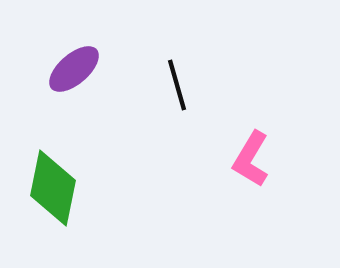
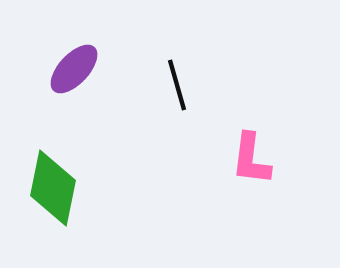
purple ellipse: rotated 6 degrees counterclockwise
pink L-shape: rotated 24 degrees counterclockwise
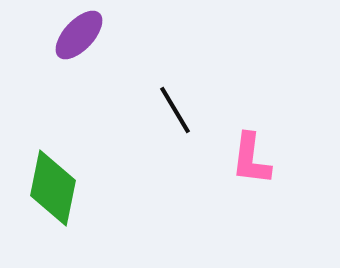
purple ellipse: moved 5 px right, 34 px up
black line: moved 2 px left, 25 px down; rotated 15 degrees counterclockwise
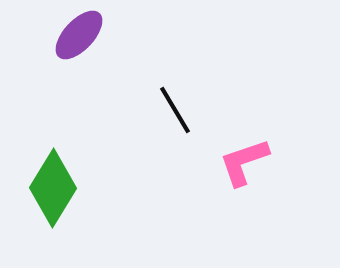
pink L-shape: moved 7 px left, 3 px down; rotated 64 degrees clockwise
green diamond: rotated 20 degrees clockwise
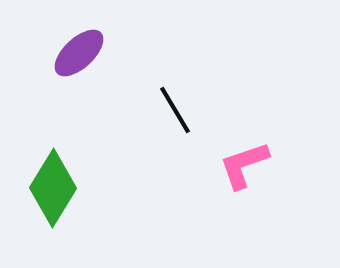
purple ellipse: moved 18 px down; rotated 4 degrees clockwise
pink L-shape: moved 3 px down
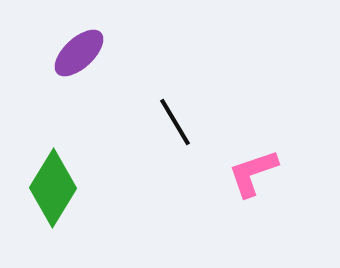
black line: moved 12 px down
pink L-shape: moved 9 px right, 8 px down
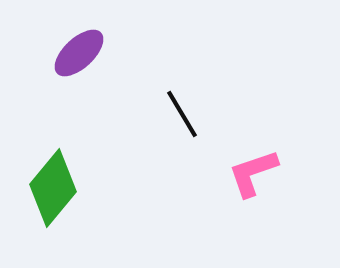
black line: moved 7 px right, 8 px up
green diamond: rotated 8 degrees clockwise
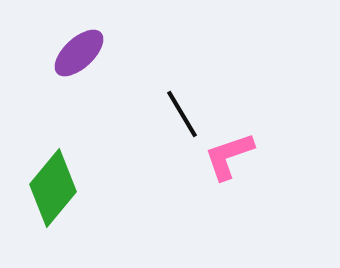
pink L-shape: moved 24 px left, 17 px up
